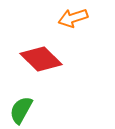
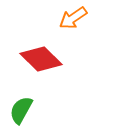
orange arrow: rotated 16 degrees counterclockwise
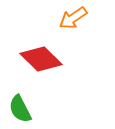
green semicircle: moved 1 px left, 1 px up; rotated 56 degrees counterclockwise
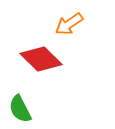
orange arrow: moved 4 px left, 6 px down
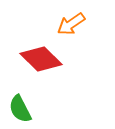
orange arrow: moved 2 px right
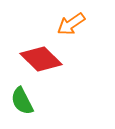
green semicircle: moved 2 px right, 8 px up
